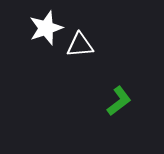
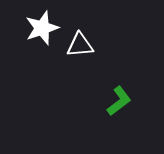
white star: moved 4 px left
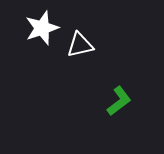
white triangle: rotated 8 degrees counterclockwise
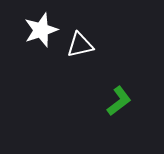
white star: moved 1 px left, 2 px down
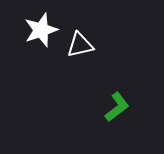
green L-shape: moved 2 px left, 6 px down
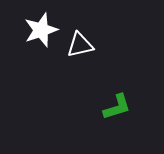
green L-shape: rotated 20 degrees clockwise
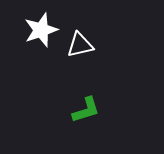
green L-shape: moved 31 px left, 3 px down
